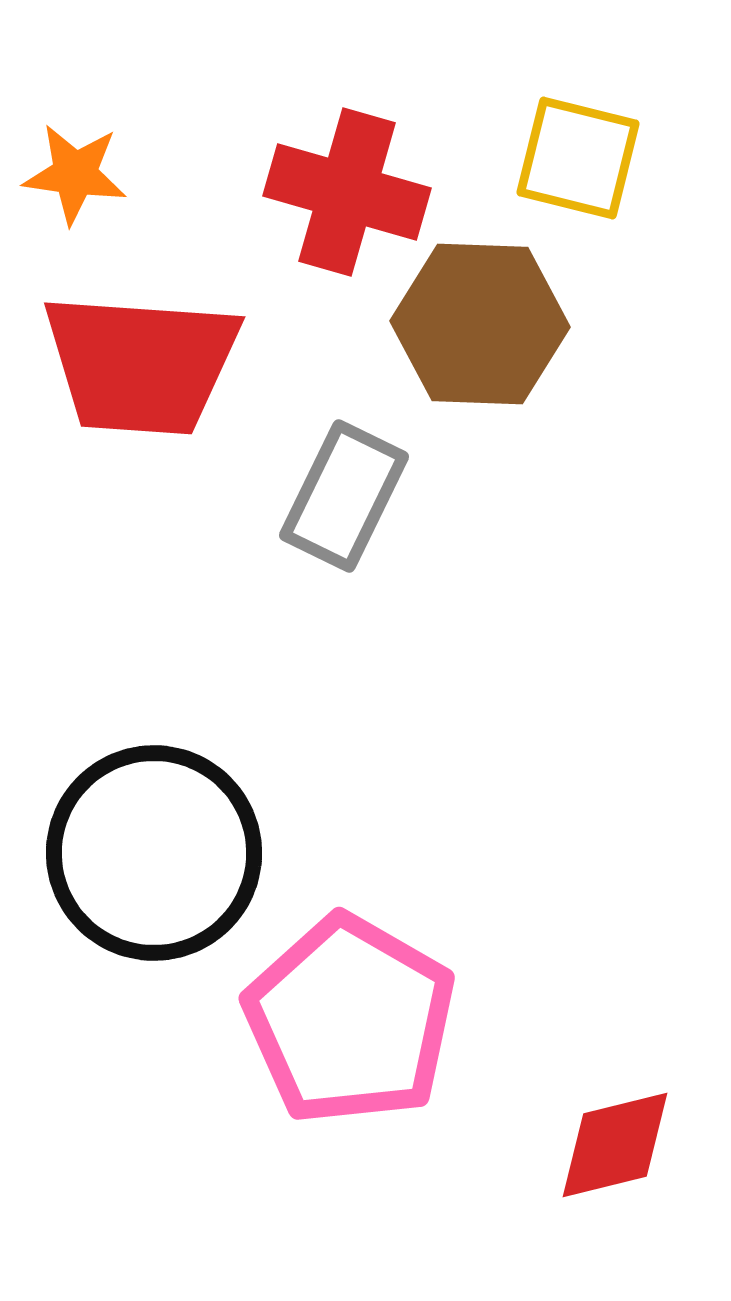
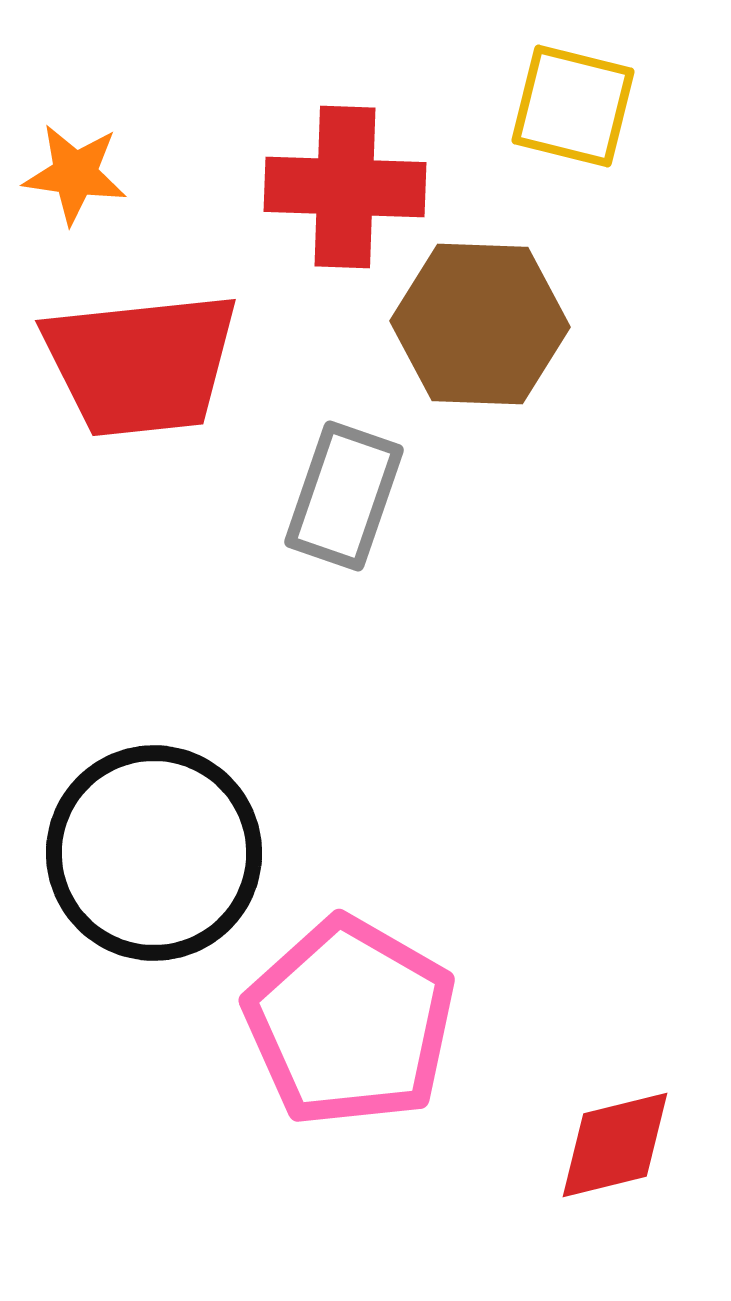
yellow square: moved 5 px left, 52 px up
red cross: moved 2 px left, 5 px up; rotated 14 degrees counterclockwise
red trapezoid: rotated 10 degrees counterclockwise
gray rectangle: rotated 7 degrees counterclockwise
pink pentagon: moved 2 px down
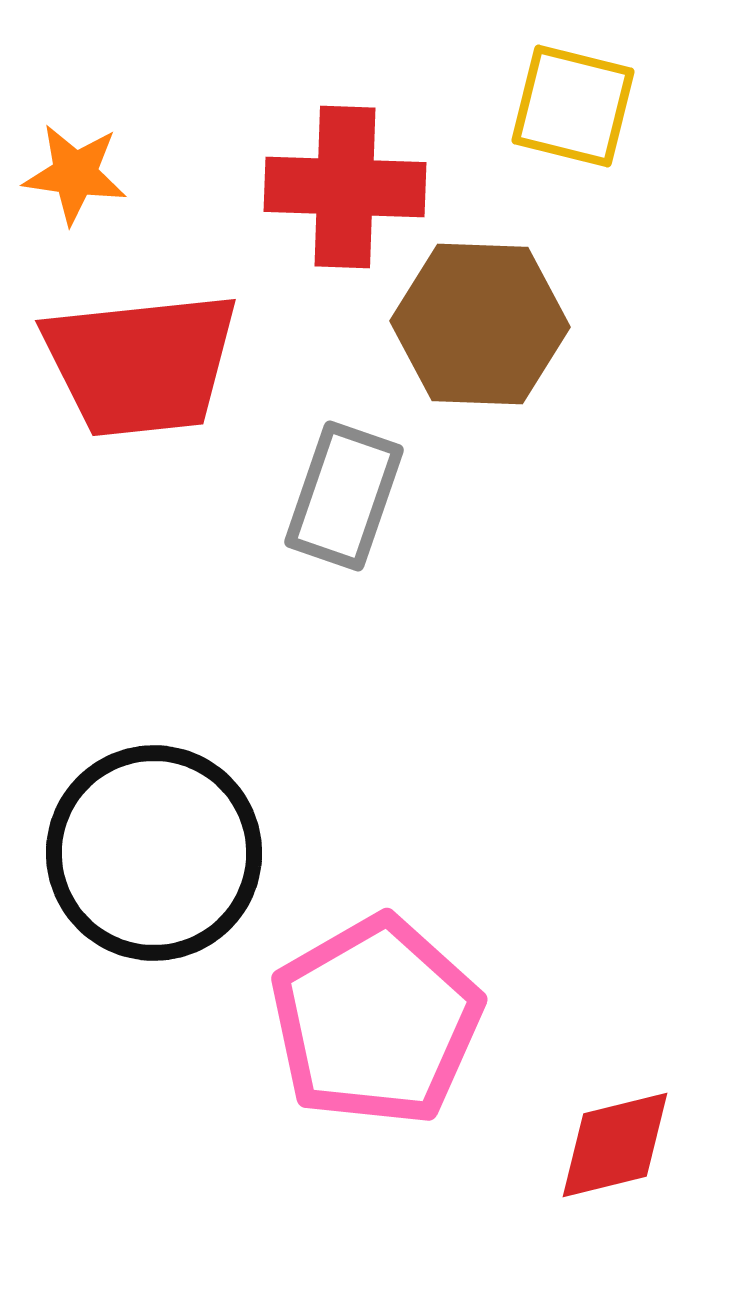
pink pentagon: moved 26 px right, 1 px up; rotated 12 degrees clockwise
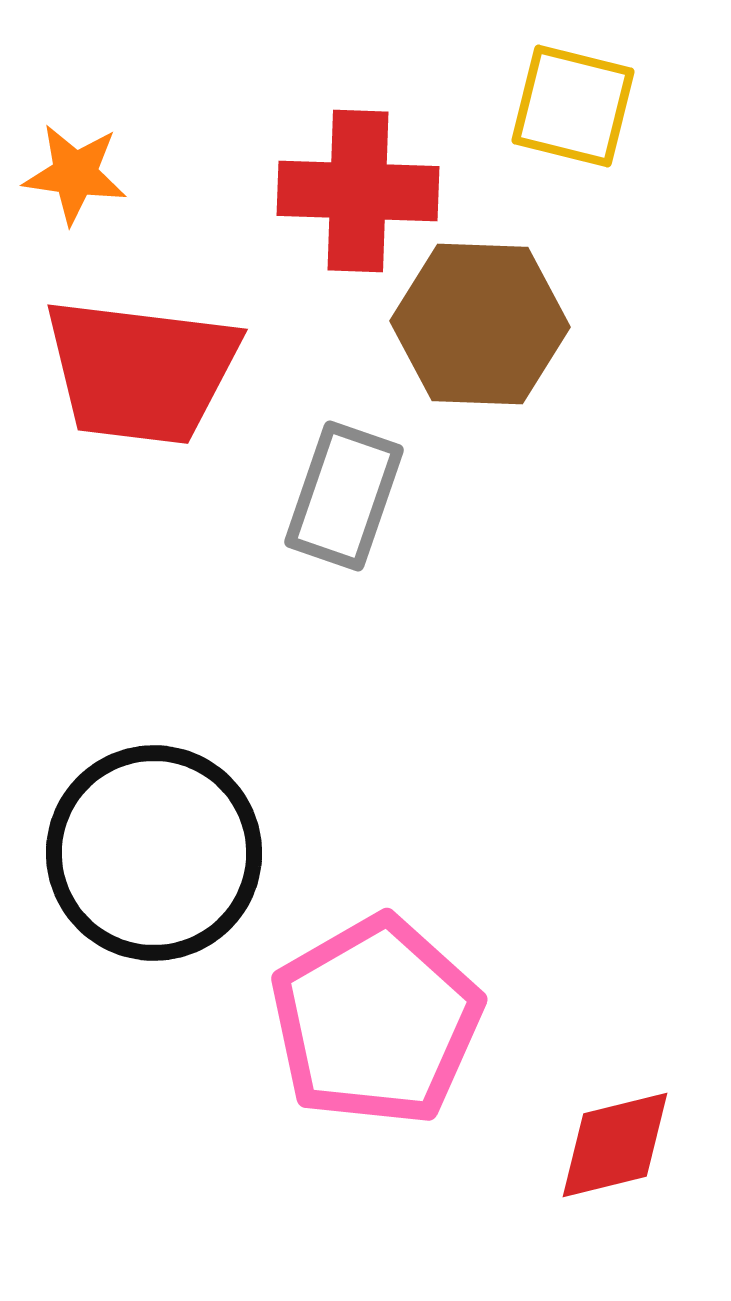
red cross: moved 13 px right, 4 px down
red trapezoid: moved 7 px down; rotated 13 degrees clockwise
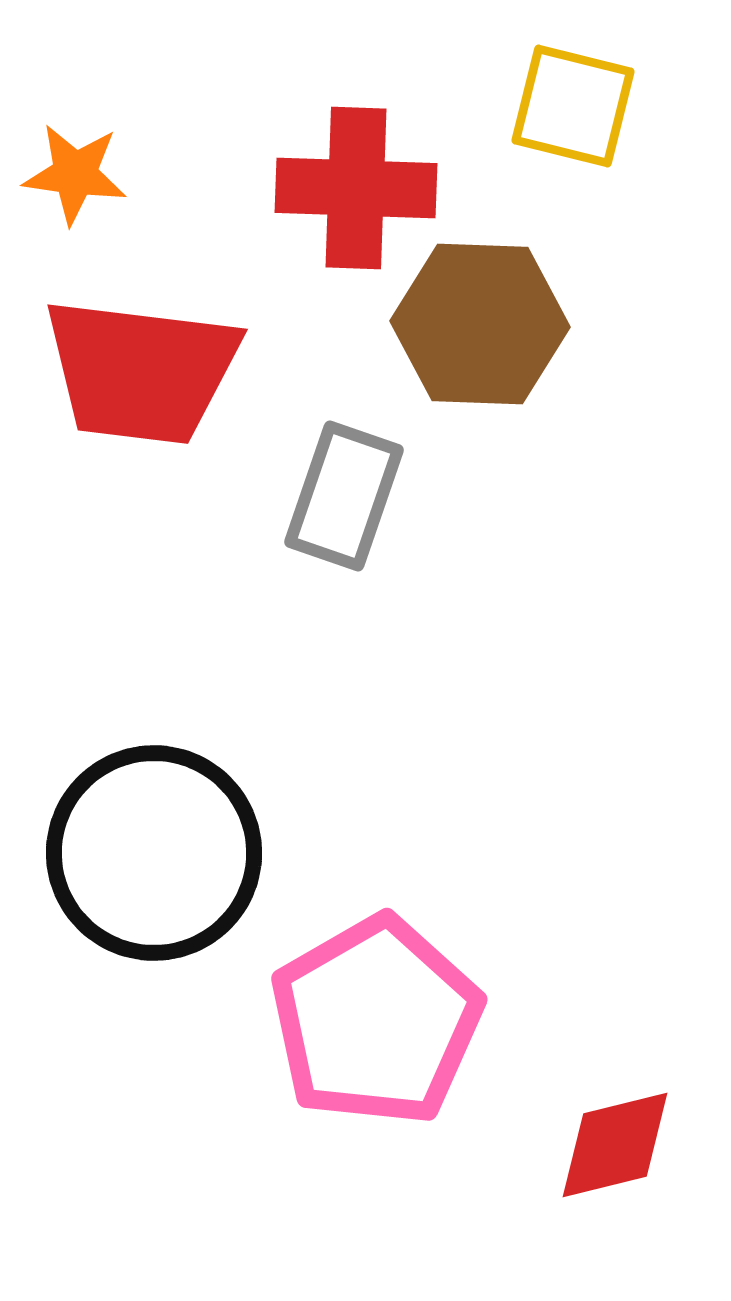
red cross: moved 2 px left, 3 px up
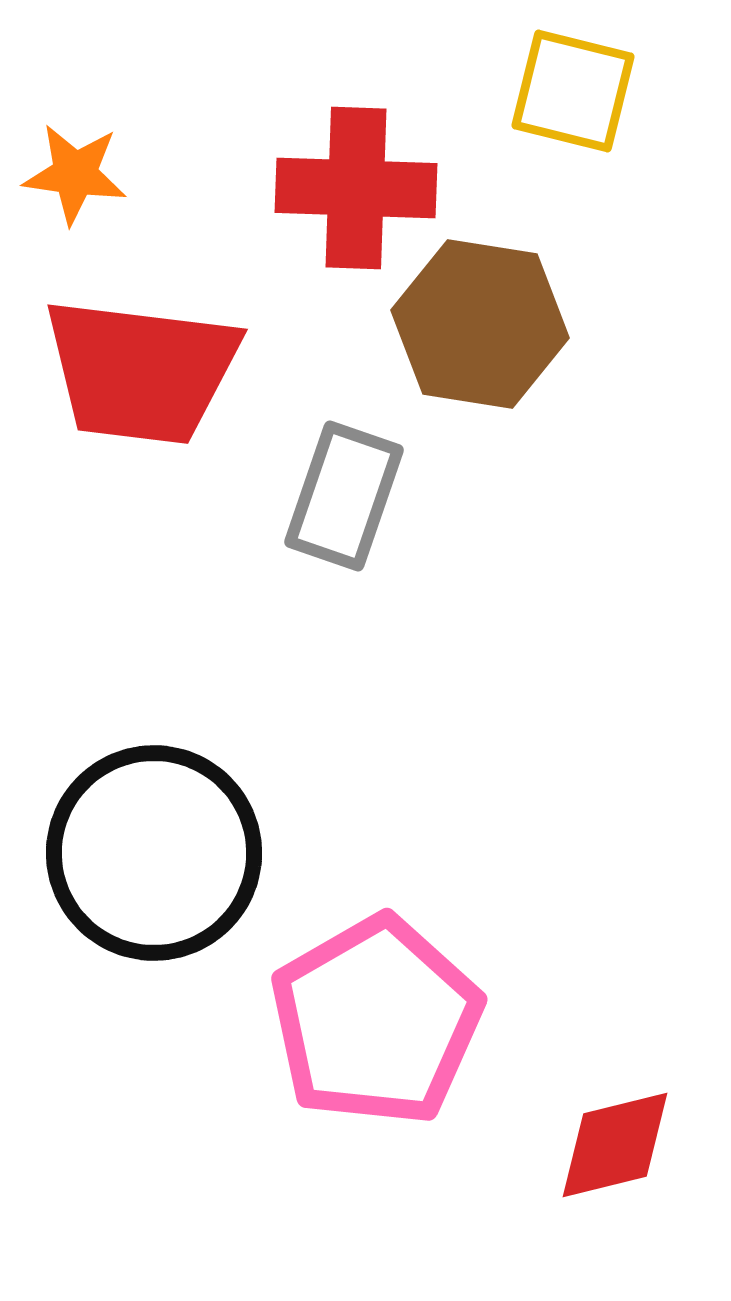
yellow square: moved 15 px up
brown hexagon: rotated 7 degrees clockwise
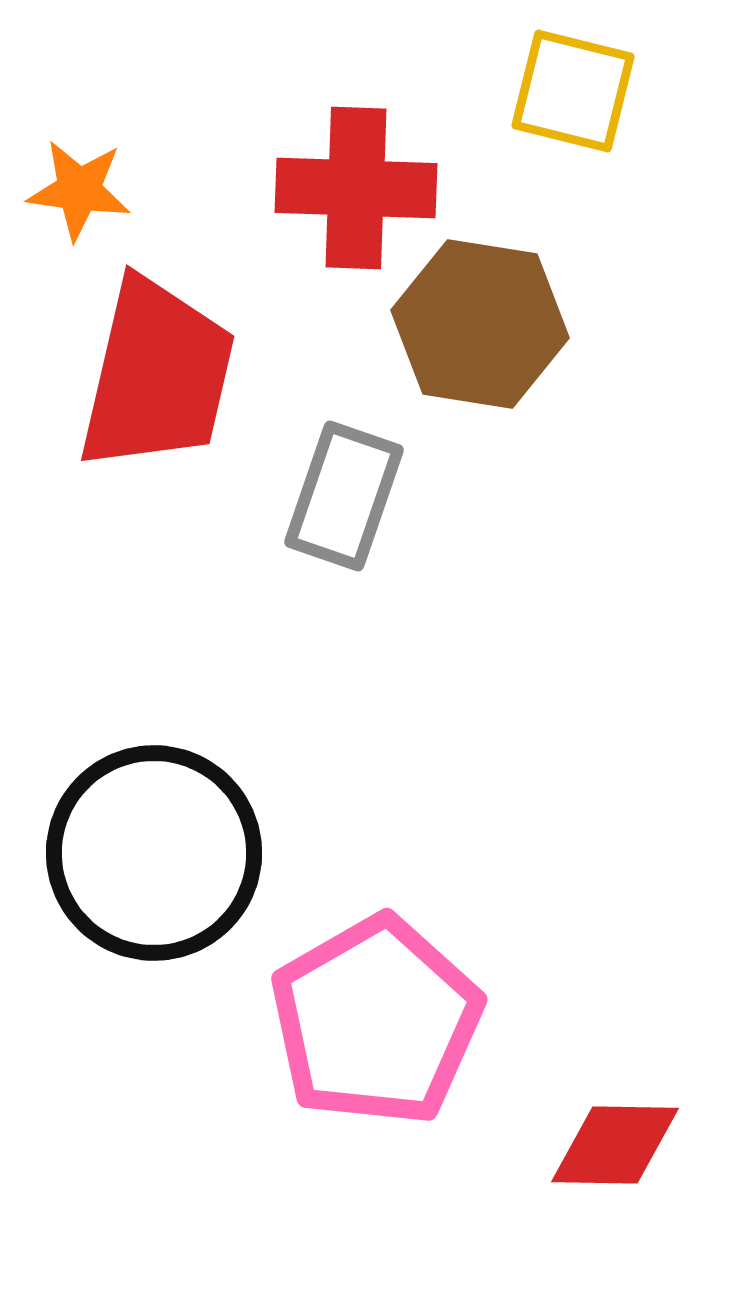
orange star: moved 4 px right, 16 px down
red trapezoid: moved 16 px right, 4 px down; rotated 84 degrees counterclockwise
red diamond: rotated 15 degrees clockwise
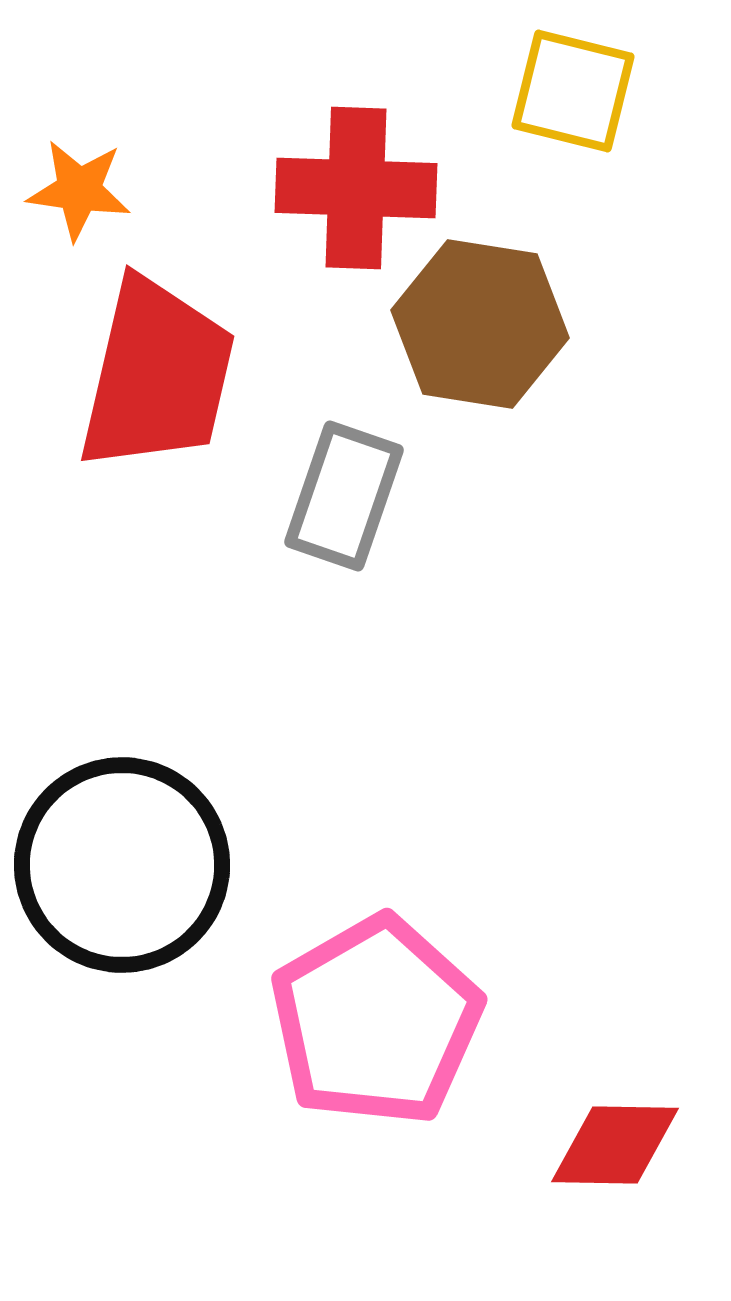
black circle: moved 32 px left, 12 px down
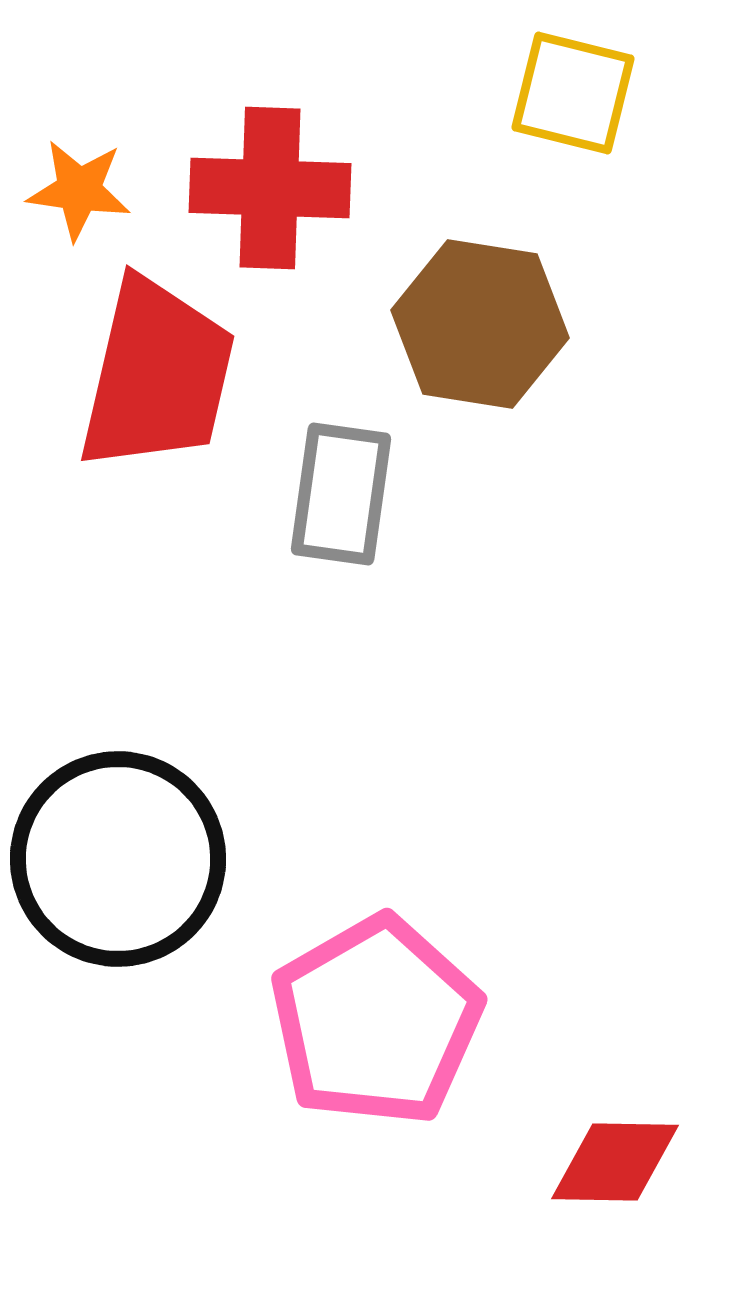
yellow square: moved 2 px down
red cross: moved 86 px left
gray rectangle: moved 3 px left, 2 px up; rotated 11 degrees counterclockwise
black circle: moved 4 px left, 6 px up
red diamond: moved 17 px down
